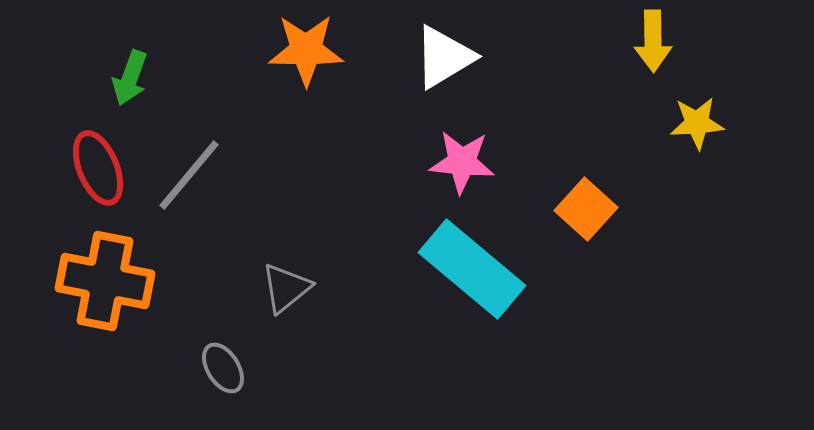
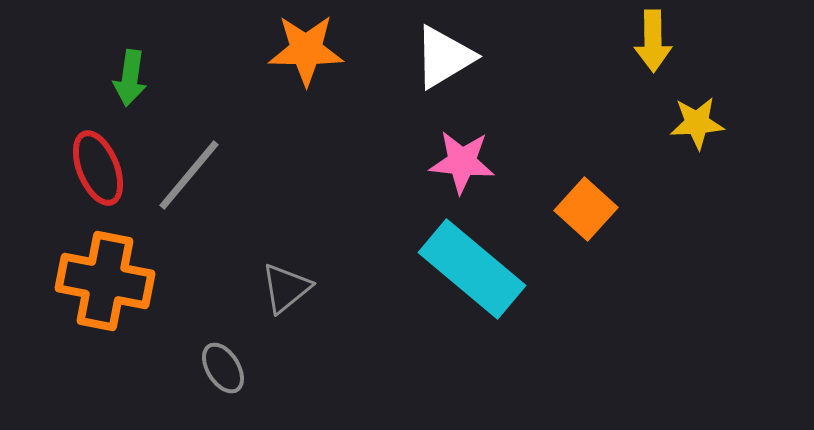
green arrow: rotated 12 degrees counterclockwise
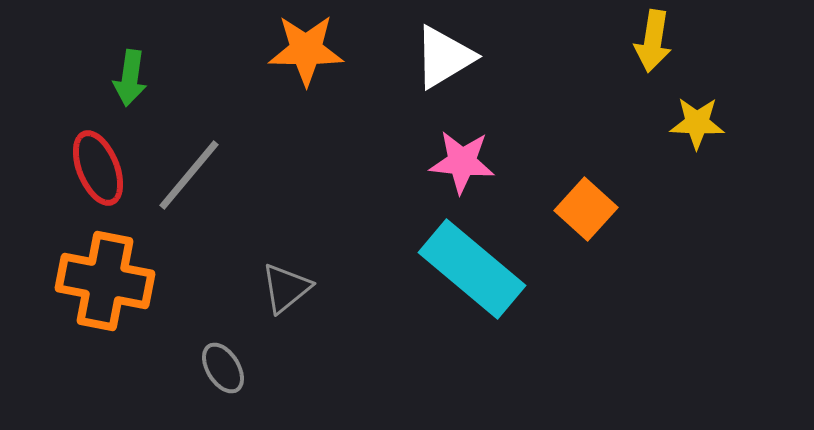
yellow arrow: rotated 10 degrees clockwise
yellow star: rotated 6 degrees clockwise
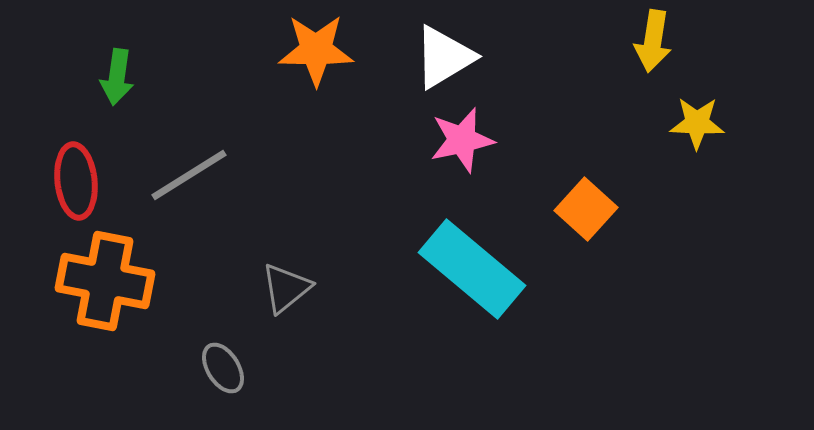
orange star: moved 10 px right
green arrow: moved 13 px left, 1 px up
pink star: moved 22 px up; rotated 18 degrees counterclockwise
red ellipse: moved 22 px left, 13 px down; rotated 16 degrees clockwise
gray line: rotated 18 degrees clockwise
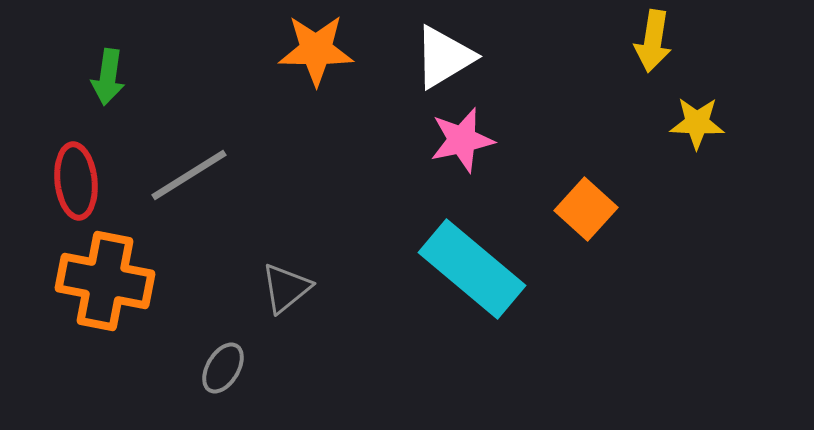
green arrow: moved 9 px left
gray ellipse: rotated 63 degrees clockwise
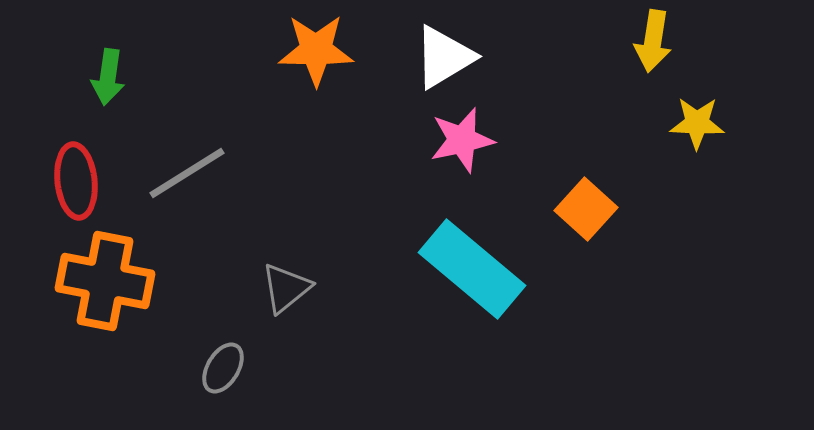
gray line: moved 2 px left, 2 px up
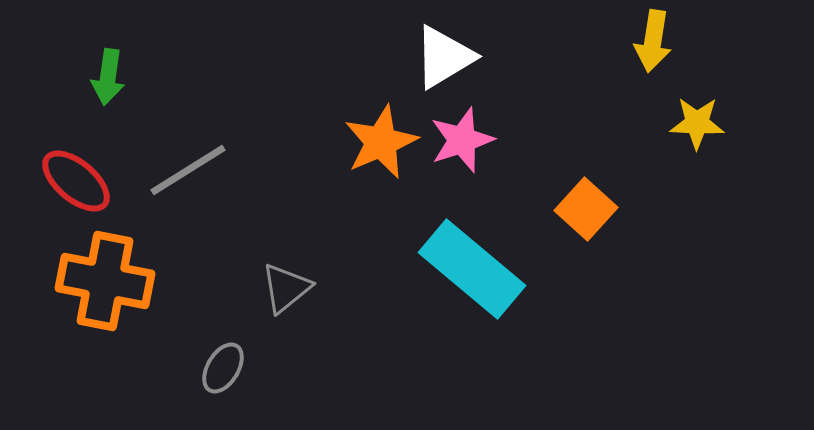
orange star: moved 65 px right, 92 px down; rotated 24 degrees counterclockwise
pink star: rotated 6 degrees counterclockwise
gray line: moved 1 px right, 3 px up
red ellipse: rotated 44 degrees counterclockwise
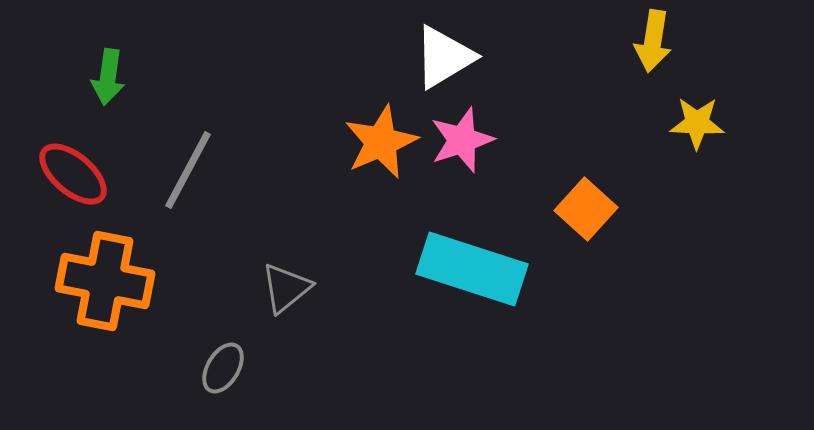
gray line: rotated 30 degrees counterclockwise
red ellipse: moved 3 px left, 7 px up
cyan rectangle: rotated 22 degrees counterclockwise
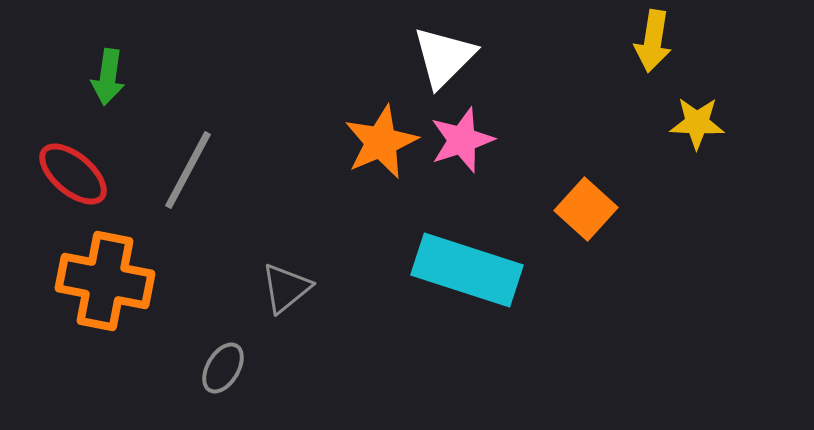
white triangle: rotated 14 degrees counterclockwise
cyan rectangle: moved 5 px left, 1 px down
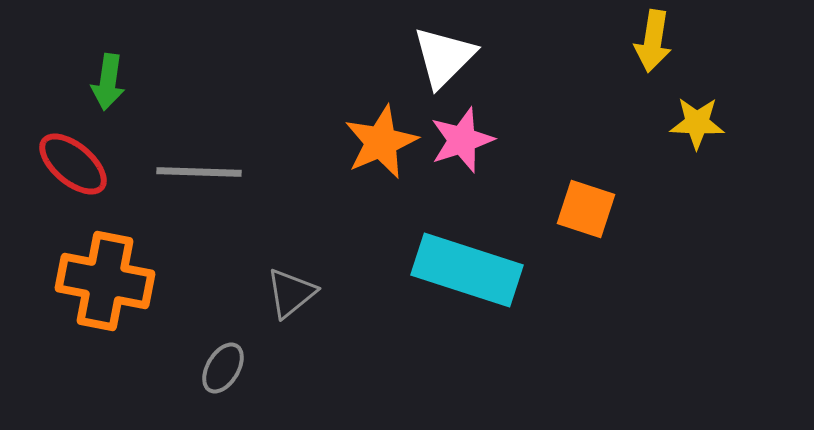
green arrow: moved 5 px down
gray line: moved 11 px right, 2 px down; rotated 64 degrees clockwise
red ellipse: moved 10 px up
orange square: rotated 24 degrees counterclockwise
gray triangle: moved 5 px right, 5 px down
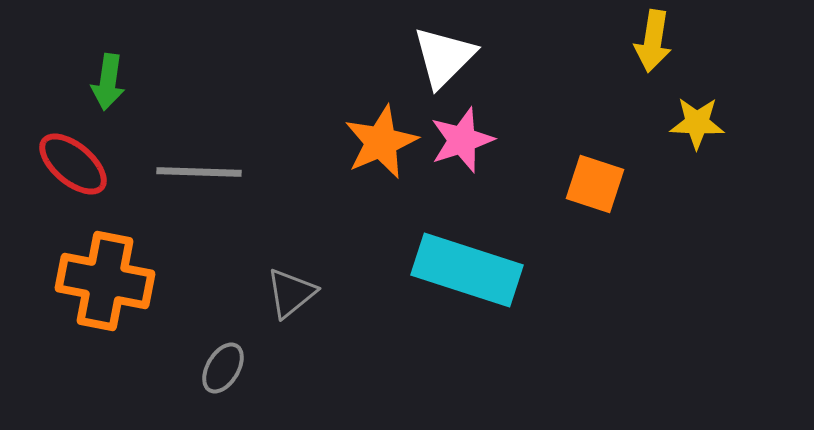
orange square: moved 9 px right, 25 px up
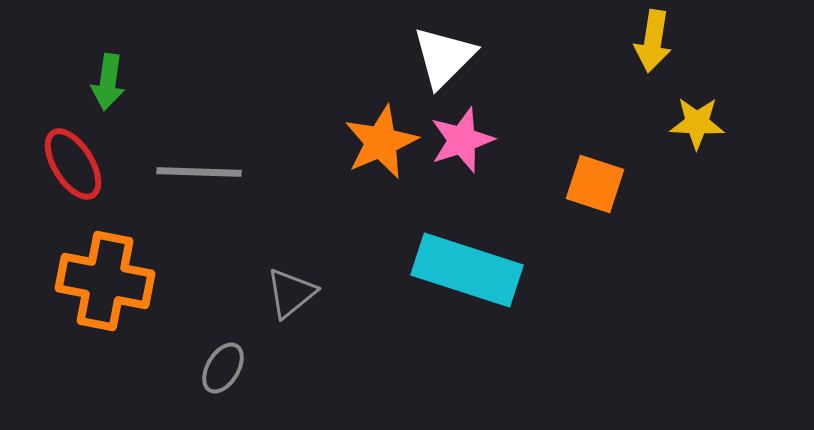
red ellipse: rotated 18 degrees clockwise
